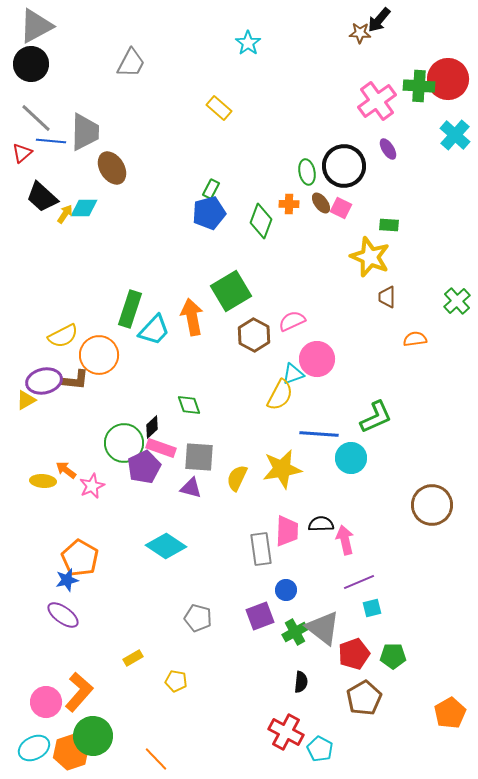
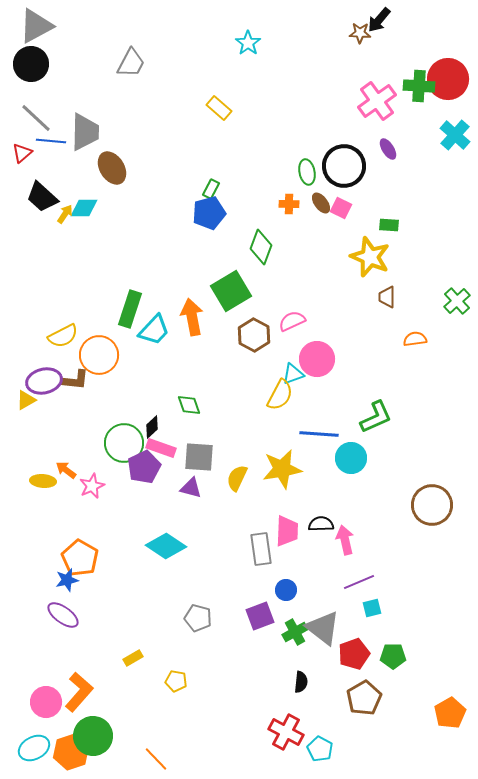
green diamond at (261, 221): moved 26 px down
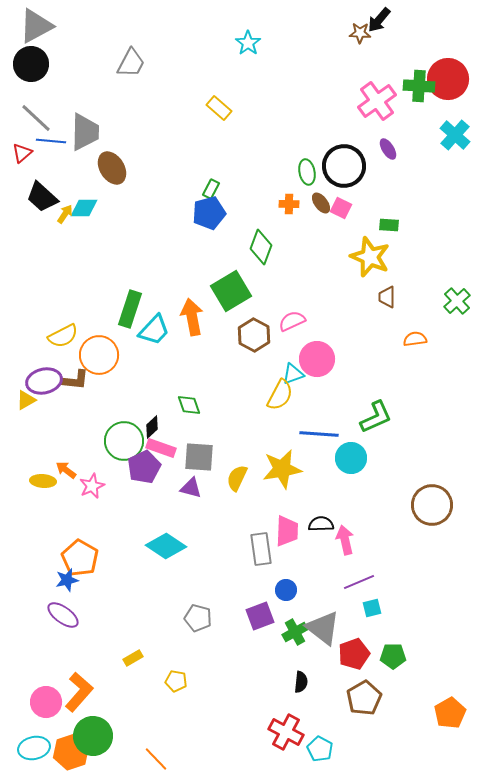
green circle at (124, 443): moved 2 px up
cyan ellipse at (34, 748): rotated 16 degrees clockwise
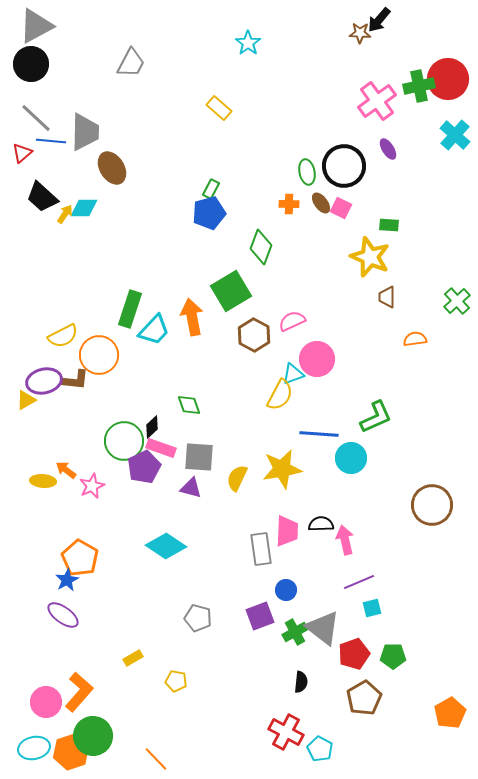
green cross at (419, 86): rotated 16 degrees counterclockwise
blue star at (67, 580): rotated 15 degrees counterclockwise
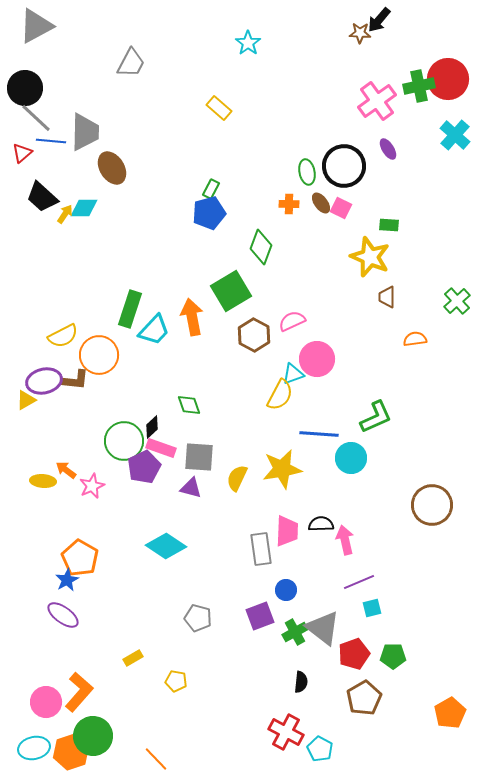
black circle at (31, 64): moved 6 px left, 24 px down
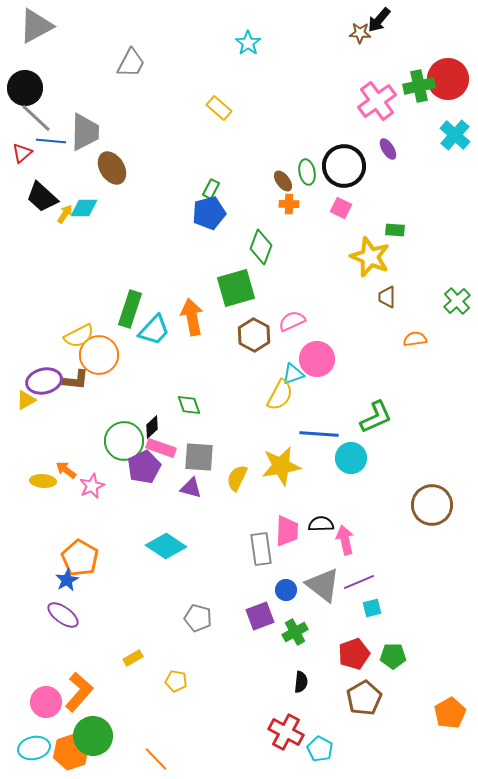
brown ellipse at (321, 203): moved 38 px left, 22 px up
green rectangle at (389, 225): moved 6 px right, 5 px down
green square at (231, 291): moved 5 px right, 3 px up; rotated 15 degrees clockwise
yellow semicircle at (63, 336): moved 16 px right
yellow star at (282, 469): moved 1 px left, 3 px up
gray triangle at (323, 628): moved 43 px up
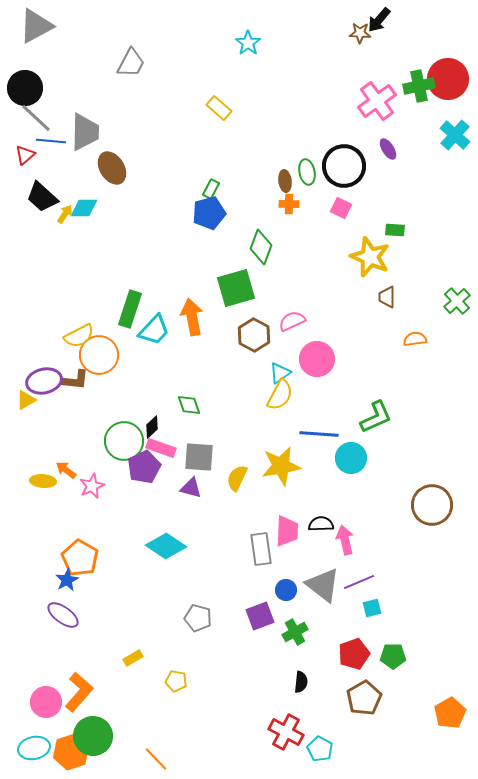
red triangle at (22, 153): moved 3 px right, 2 px down
brown ellipse at (283, 181): moved 2 px right; rotated 30 degrees clockwise
cyan triangle at (293, 374): moved 13 px left, 1 px up; rotated 15 degrees counterclockwise
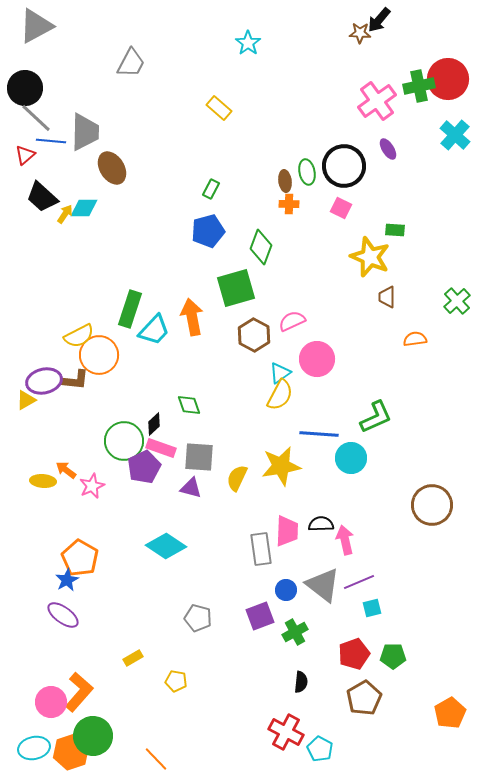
blue pentagon at (209, 213): moved 1 px left, 18 px down
black diamond at (152, 427): moved 2 px right, 3 px up
pink circle at (46, 702): moved 5 px right
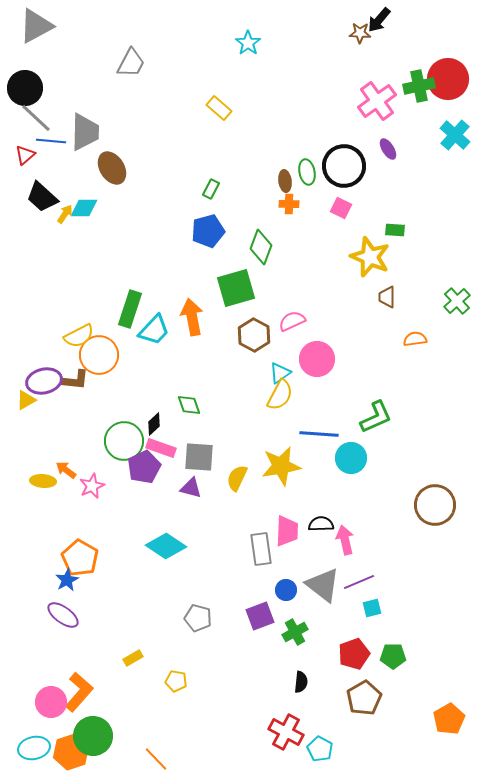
brown circle at (432, 505): moved 3 px right
orange pentagon at (450, 713): moved 1 px left, 6 px down
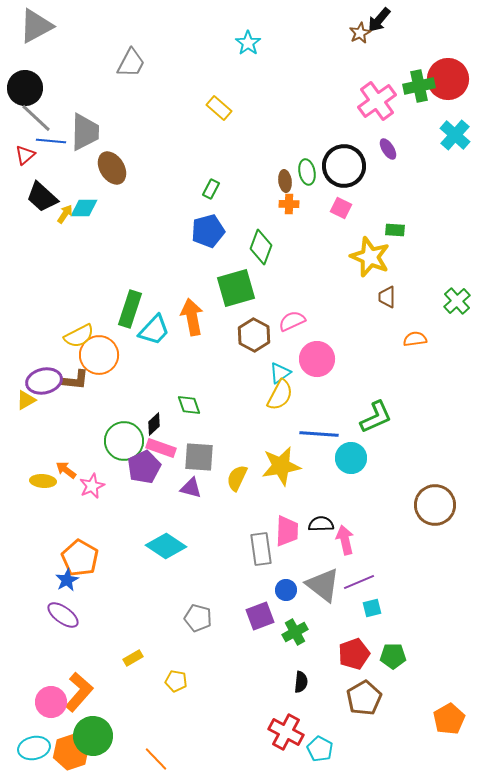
brown star at (360, 33): rotated 30 degrees counterclockwise
